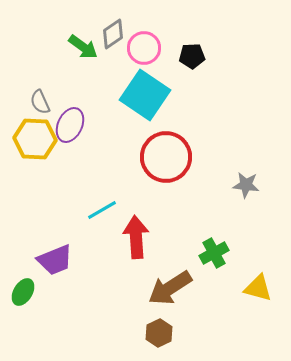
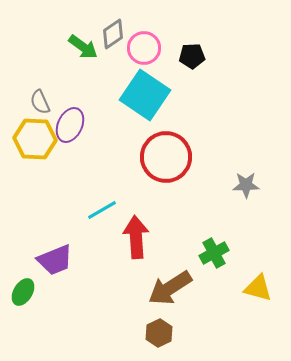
gray star: rotated 8 degrees counterclockwise
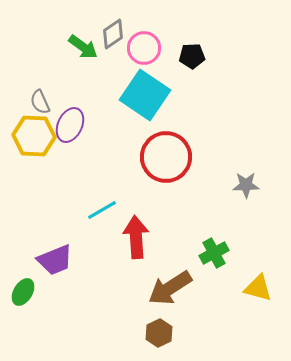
yellow hexagon: moved 1 px left, 3 px up
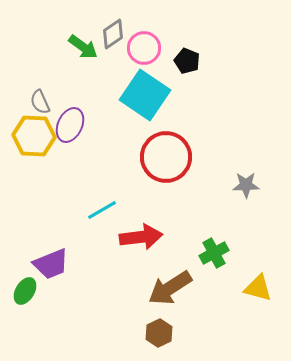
black pentagon: moved 5 px left, 5 px down; rotated 25 degrees clockwise
red arrow: moved 5 px right; rotated 87 degrees clockwise
purple trapezoid: moved 4 px left, 4 px down
green ellipse: moved 2 px right, 1 px up
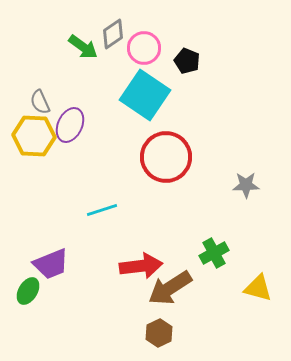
cyan line: rotated 12 degrees clockwise
red arrow: moved 29 px down
green ellipse: moved 3 px right
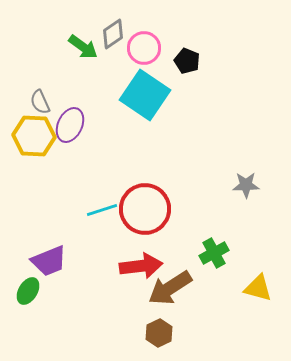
red circle: moved 21 px left, 52 px down
purple trapezoid: moved 2 px left, 3 px up
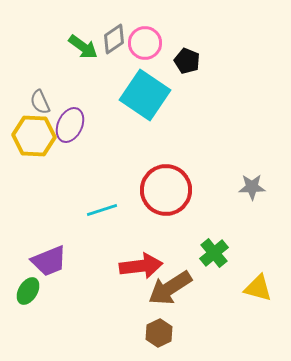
gray diamond: moved 1 px right, 5 px down
pink circle: moved 1 px right, 5 px up
gray star: moved 6 px right, 2 px down
red circle: moved 21 px right, 19 px up
green cross: rotated 12 degrees counterclockwise
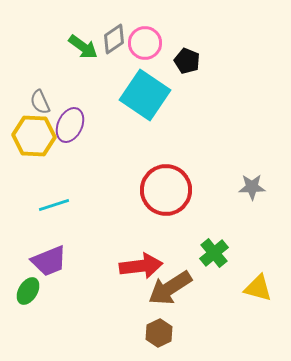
cyan line: moved 48 px left, 5 px up
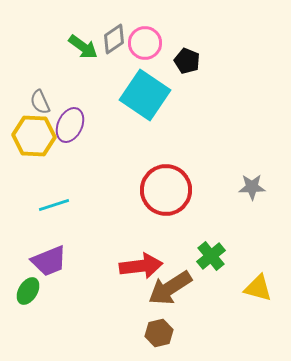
green cross: moved 3 px left, 3 px down
brown hexagon: rotated 12 degrees clockwise
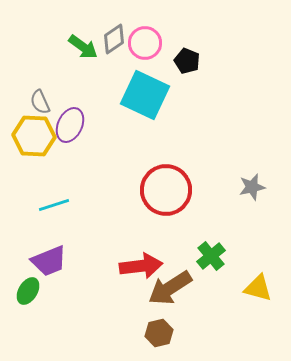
cyan square: rotated 9 degrees counterclockwise
gray star: rotated 12 degrees counterclockwise
